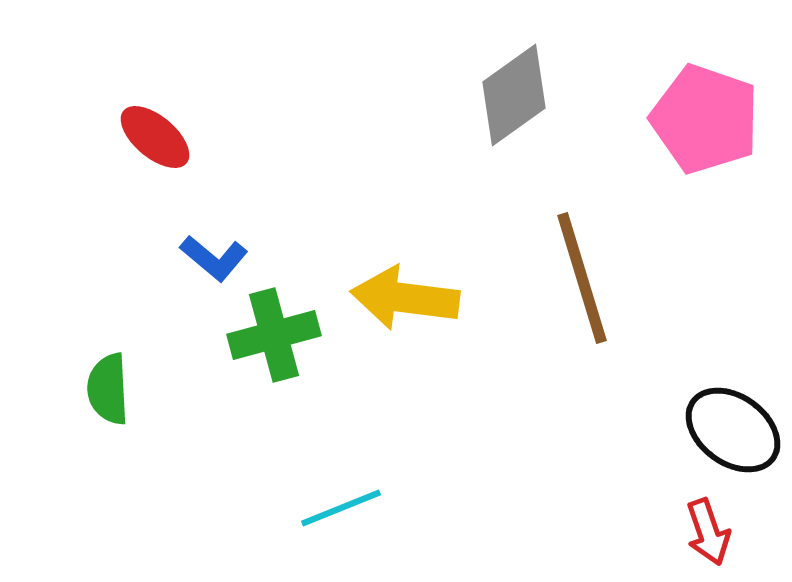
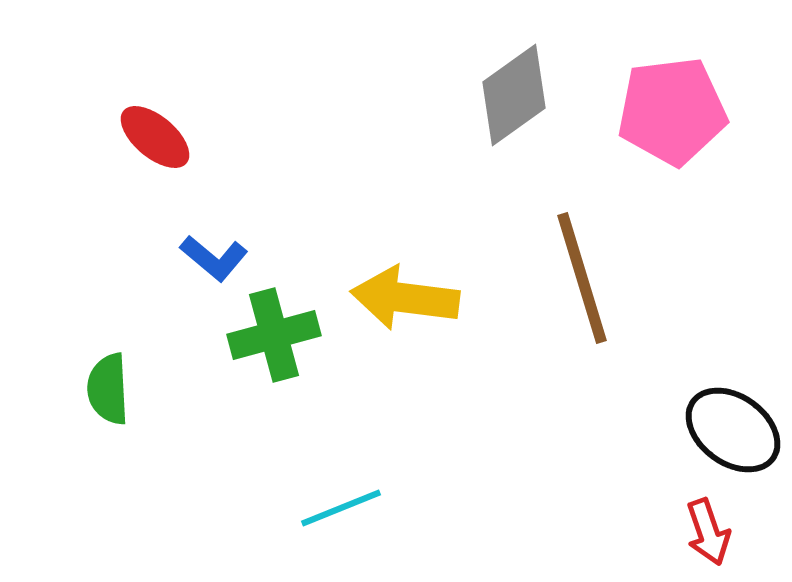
pink pentagon: moved 33 px left, 8 px up; rotated 26 degrees counterclockwise
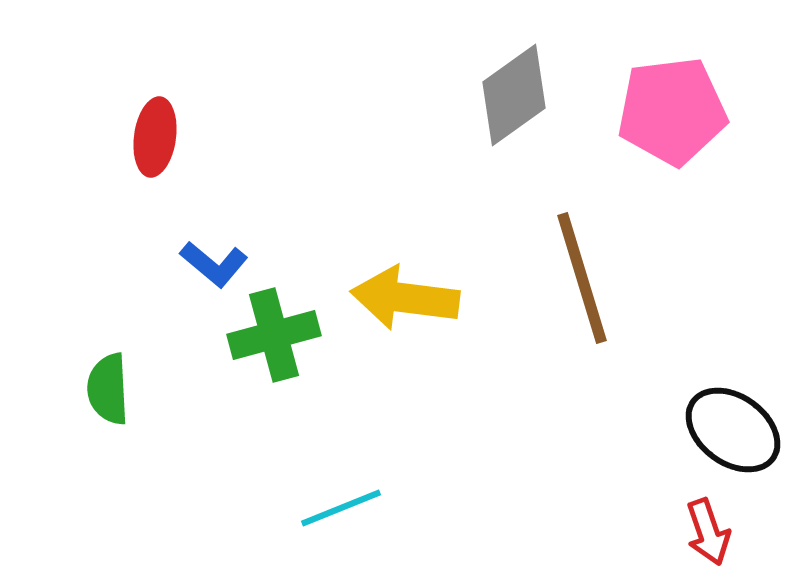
red ellipse: rotated 58 degrees clockwise
blue L-shape: moved 6 px down
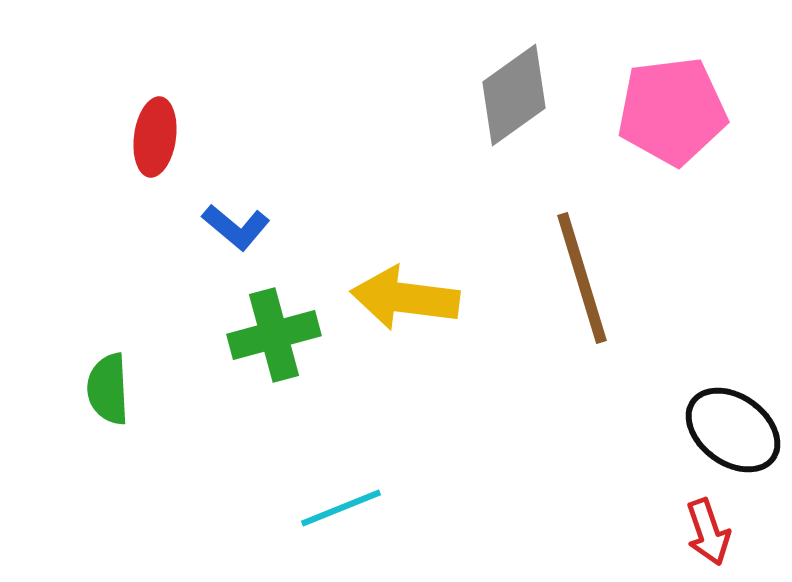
blue L-shape: moved 22 px right, 37 px up
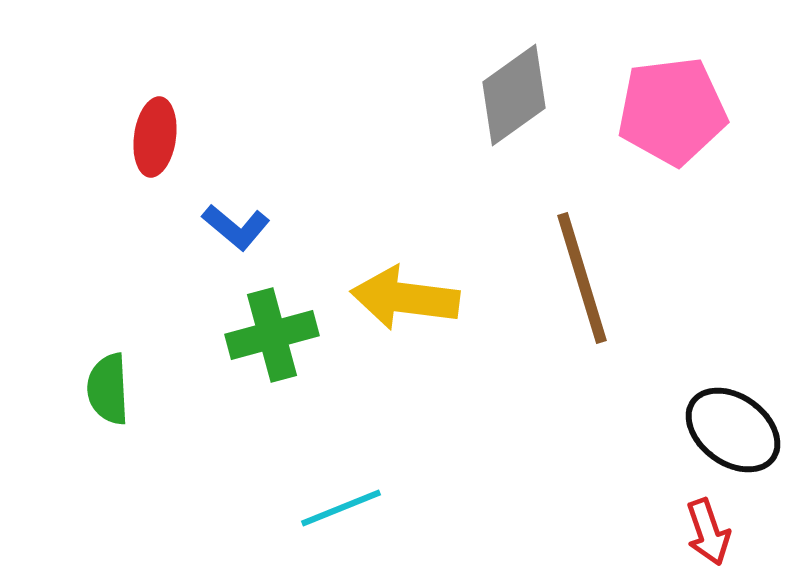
green cross: moved 2 px left
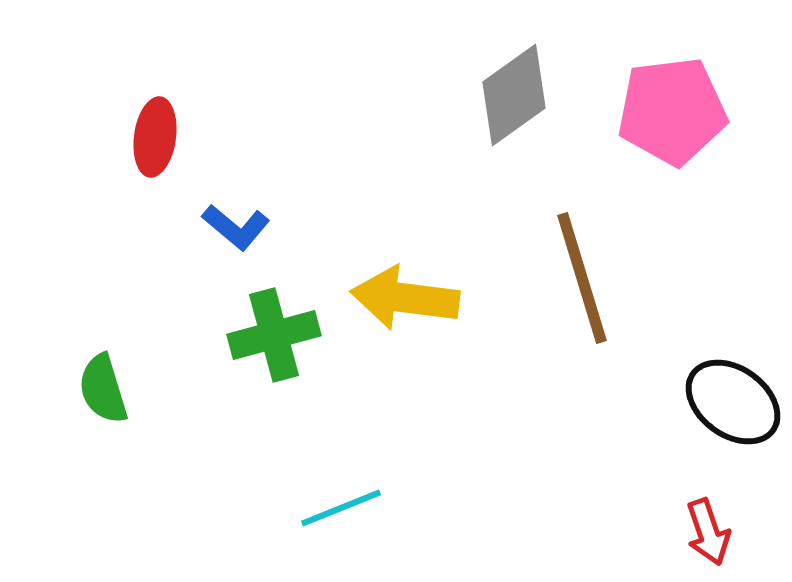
green cross: moved 2 px right
green semicircle: moved 5 px left; rotated 14 degrees counterclockwise
black ellipse: moved 28 px up
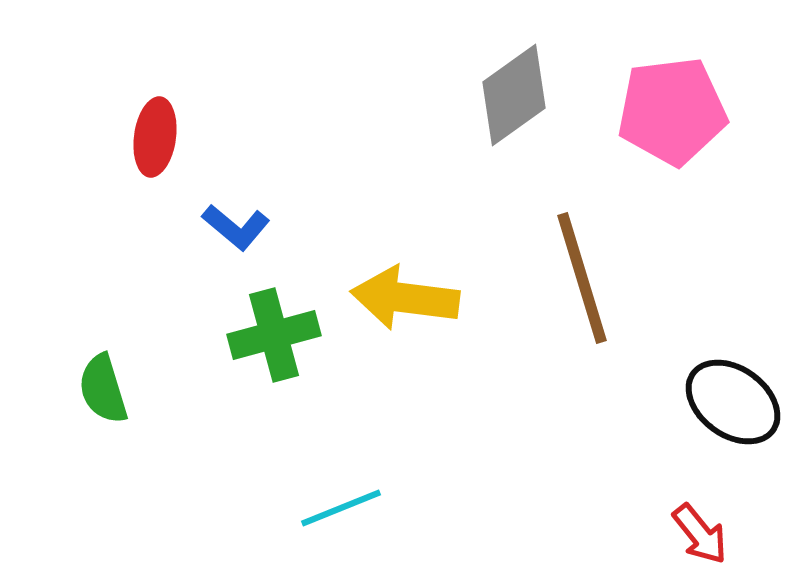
red arrow: moved 8 px left, 2 px down; rotated 20 degrees counterclockwise
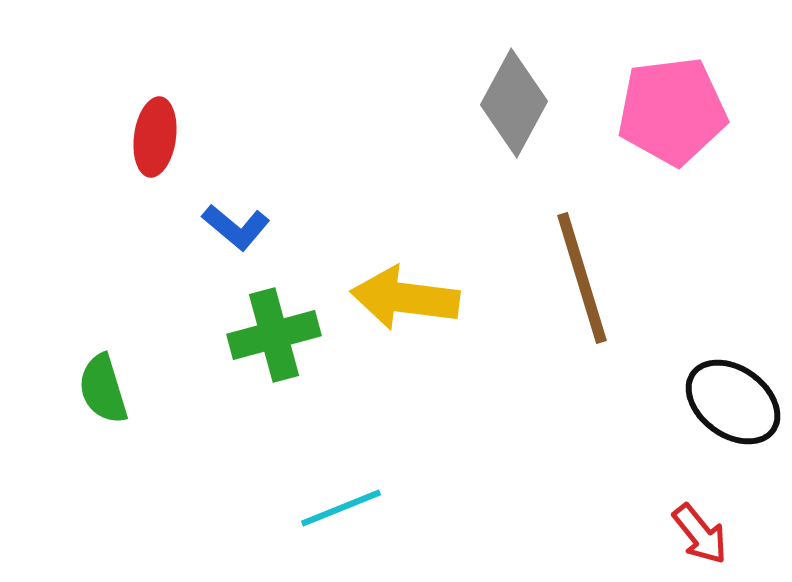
gray diamond: moved 8 px down; rotated 26 degrees counterclockwise
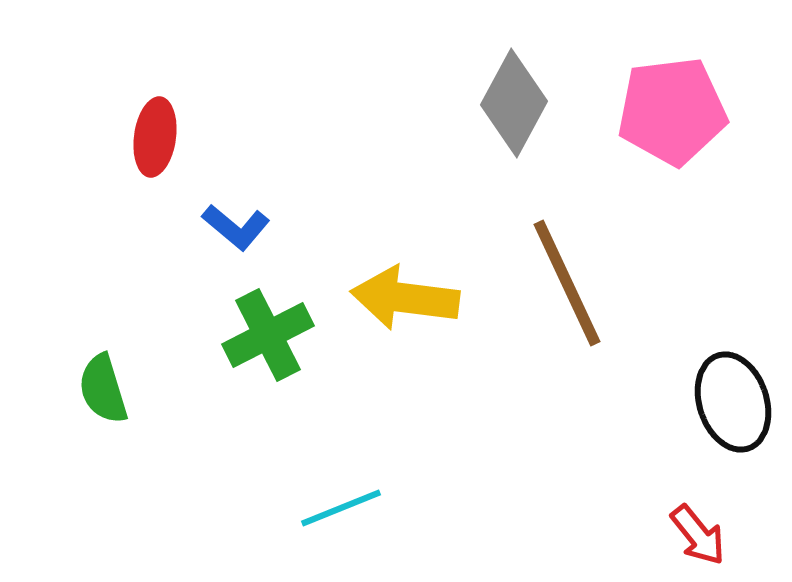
brown line: moved 15 px left, 5 px down; rotated 8 degrees counterclockwise
green cross: moved 6 px left; rotated 12 degrees counterclockwise
black ellipse: rotated 36 degrees clockwise
red arrow: moved 2 px left, 1 px down
